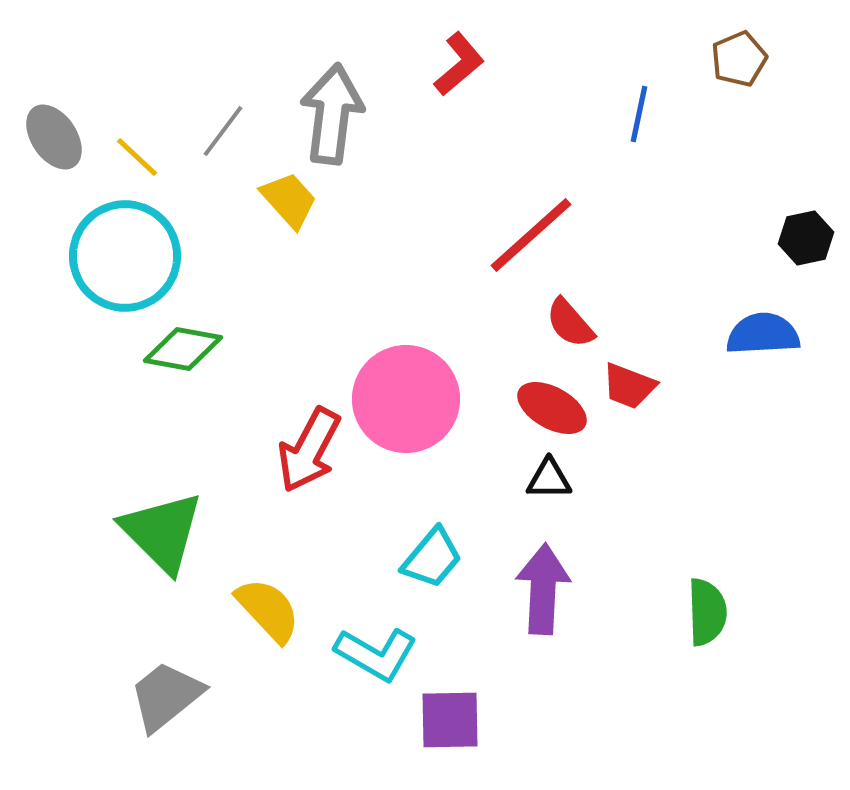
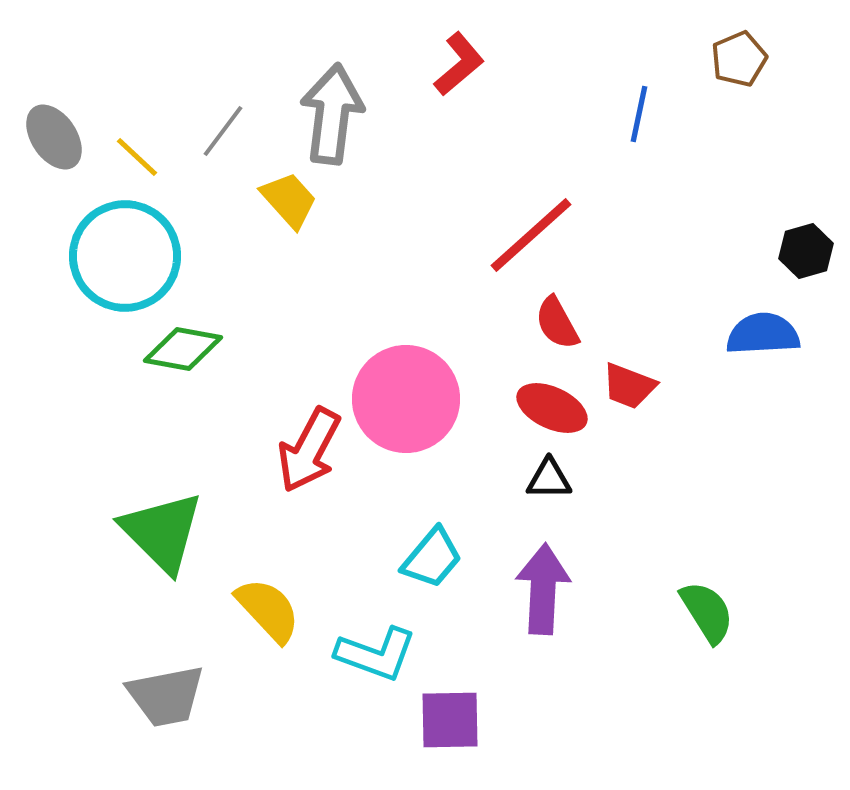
black hexagon: moved 13 px down; rotated 4 degrees counterclockwise
red semicircle: moved 13 px left; rotated 12 degrees clockwise
red ellipse: rotated 4 degrees counterclockwise
green semicircle: rotated 30 degrees counterclockwise
cyan L-shape: rotated 10 degrees counterclockwise
gray trapezoid: rotated 152 degrees counterclockwise
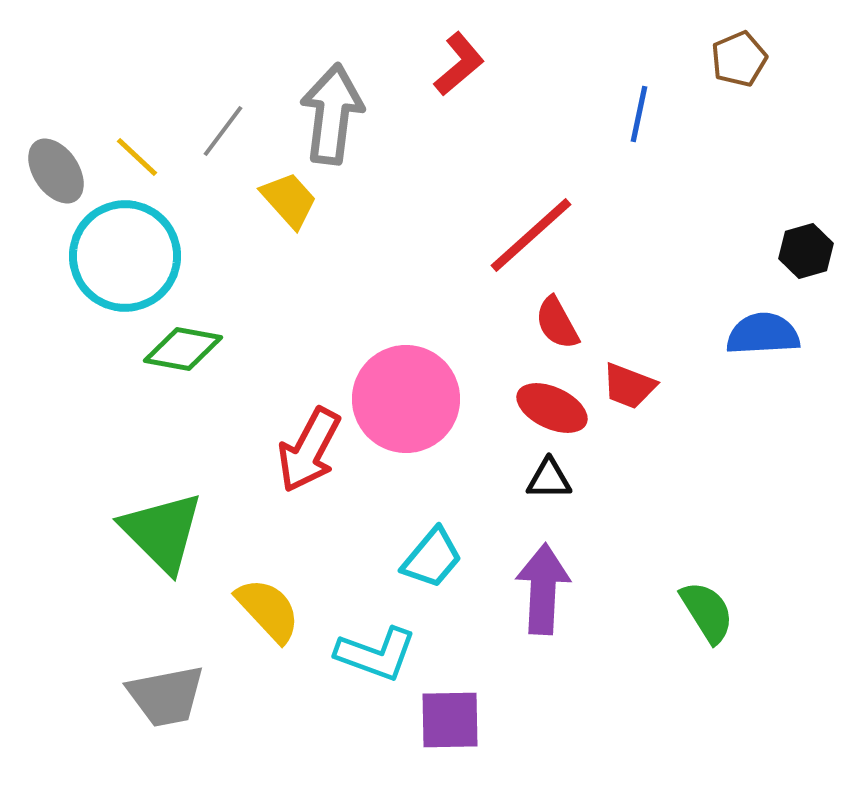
gray ellipse: moved 2 px right, 34 px down
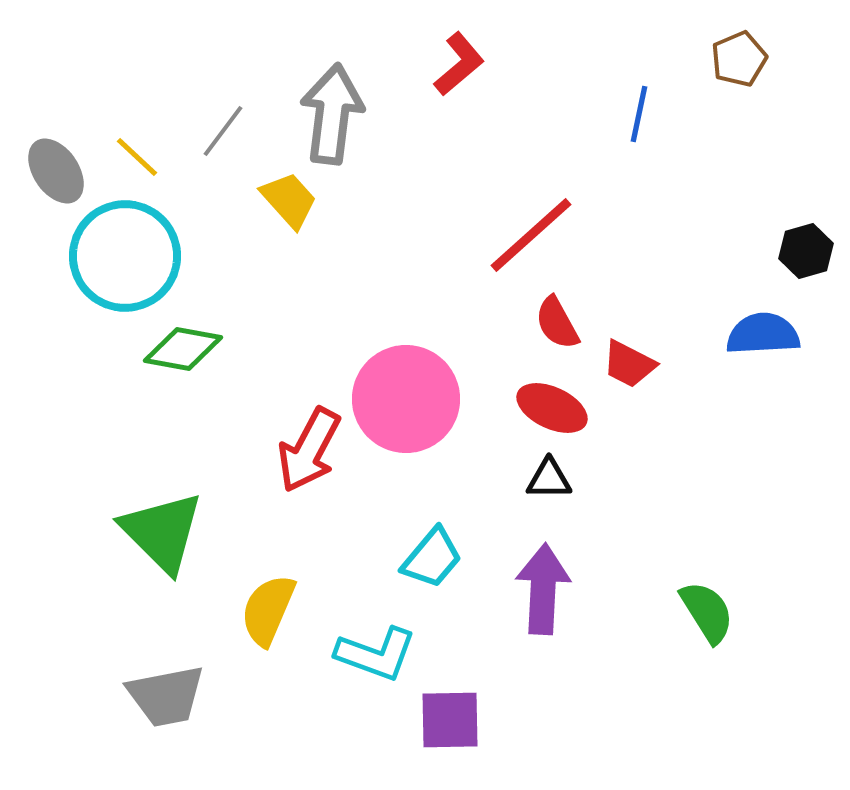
red trapezoid: moved 22 px up; rotated 6 degrees clockwise
yellow semicircle: rotated 114 degrees counterclockwise
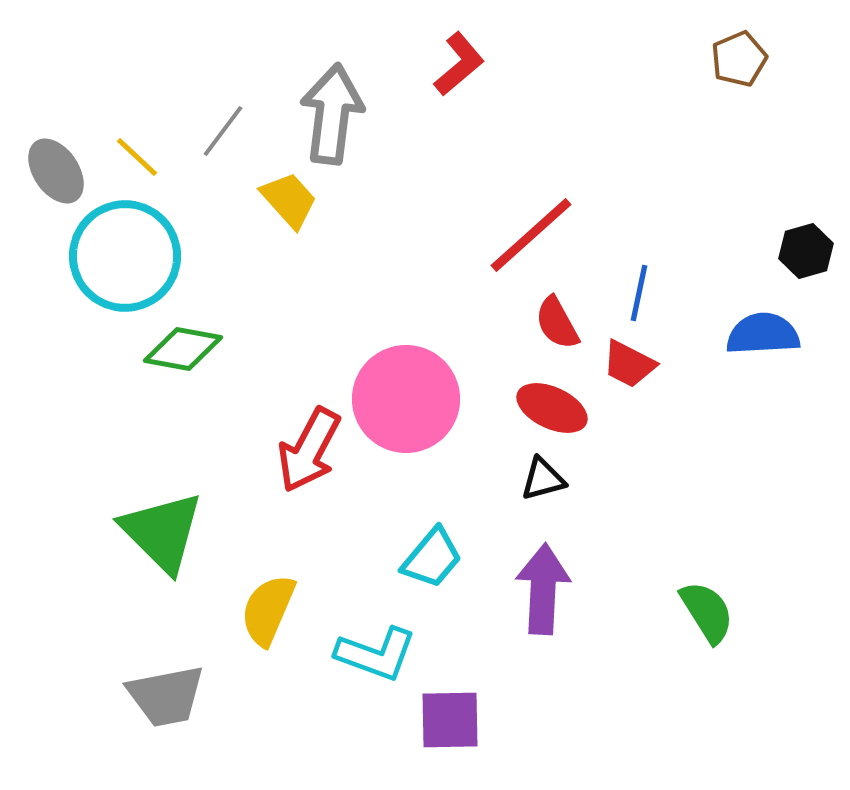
blue line: moved 179 px down
black triangle: moved 6 px left; rotated 15 degrees counterclockwise
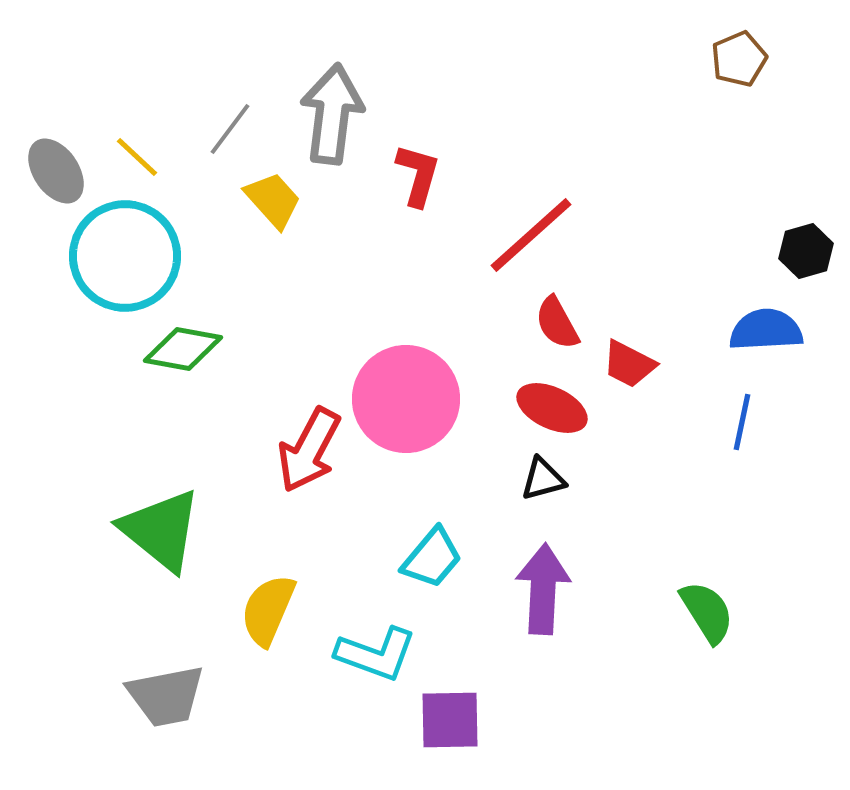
red L-shape: moved 41 px left, 111 px down; rotated 34 degrees counterclockwise
gray line: moved 7 px right, 2 px up
yellow trapezoid: moved 16 px left
blue line: moved 103 px right, 129 px down
blue semicircle: moved 3 px right, 4 px up
green triangle: moved 1 px left, 2 px up; rotated 6 degrees counterclockwise
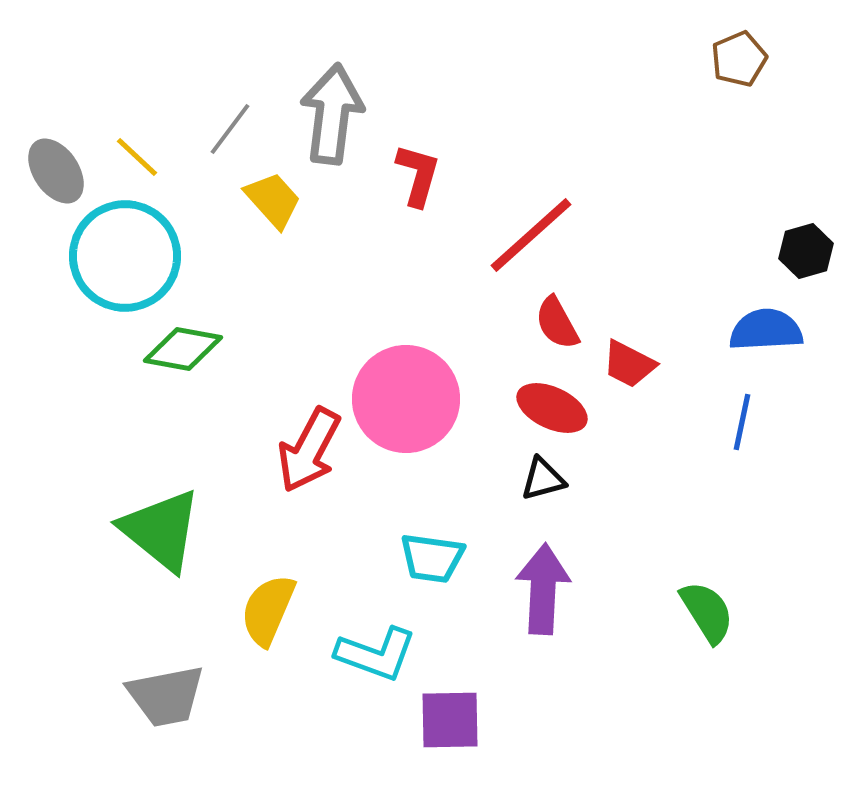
cyan trapezoid: rotated 58 degrees clockwise
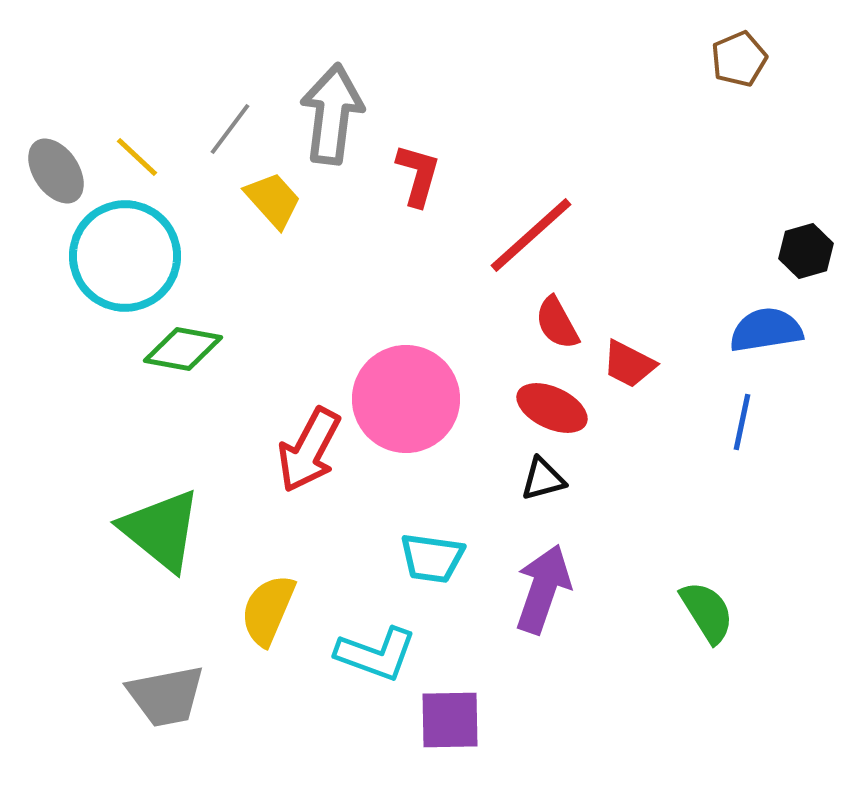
blue semicircle: rotated 6 degrees counterclockwise
purple arrow: rotated 16 degrees clockwise
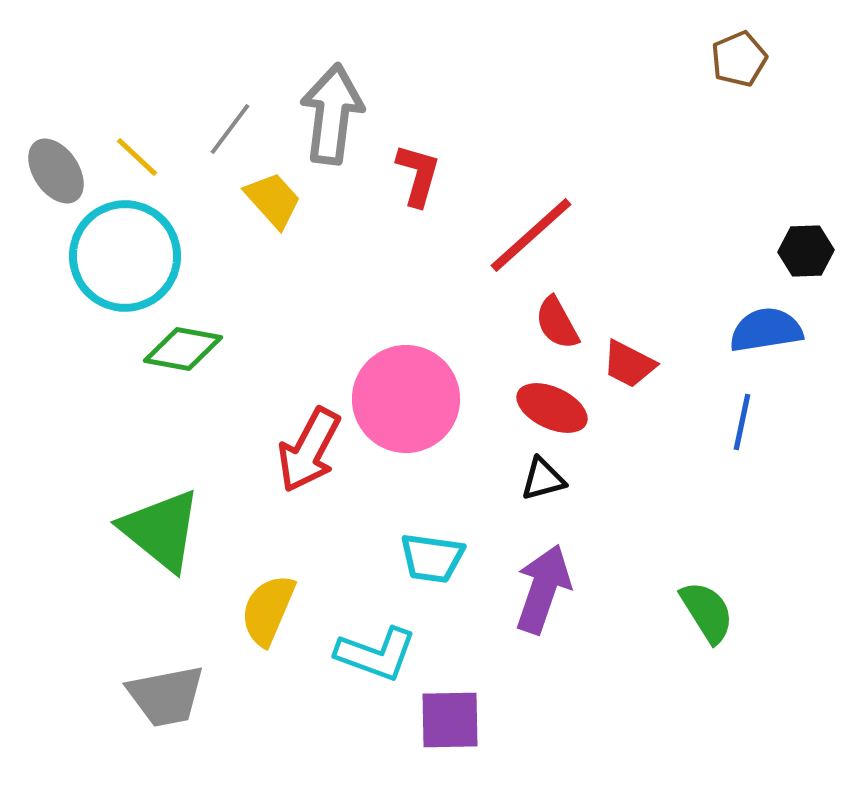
black hexagon: rotated 14 degrees clockwise
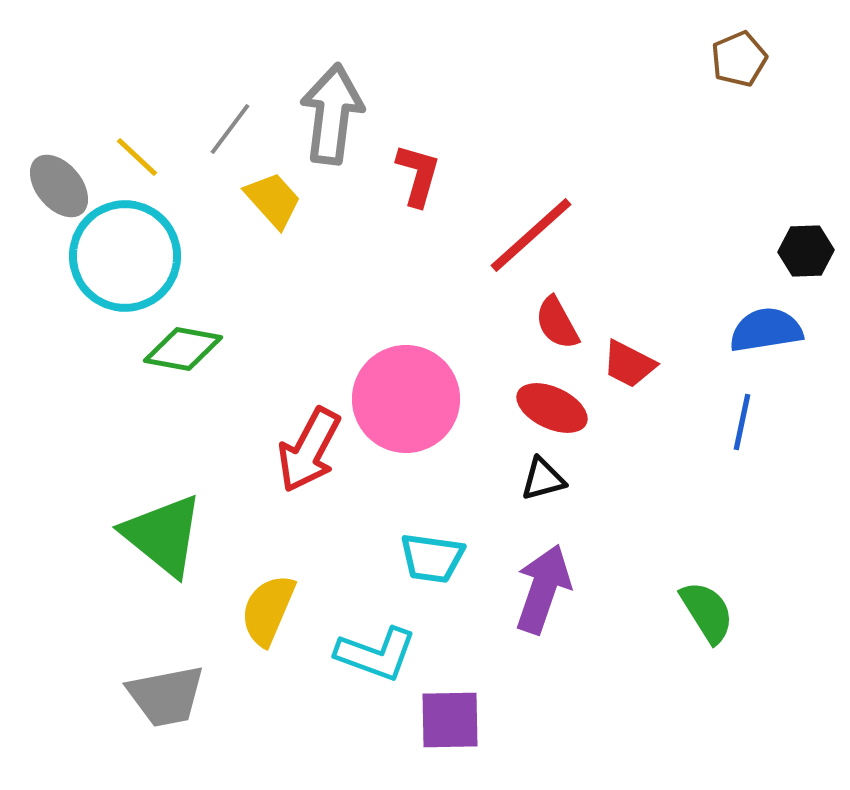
gray ellipse: moved 3 px right, 15 px down; rotated 6 degrees counterclockwise
green triangle: moved 2 px right, 5 px down
